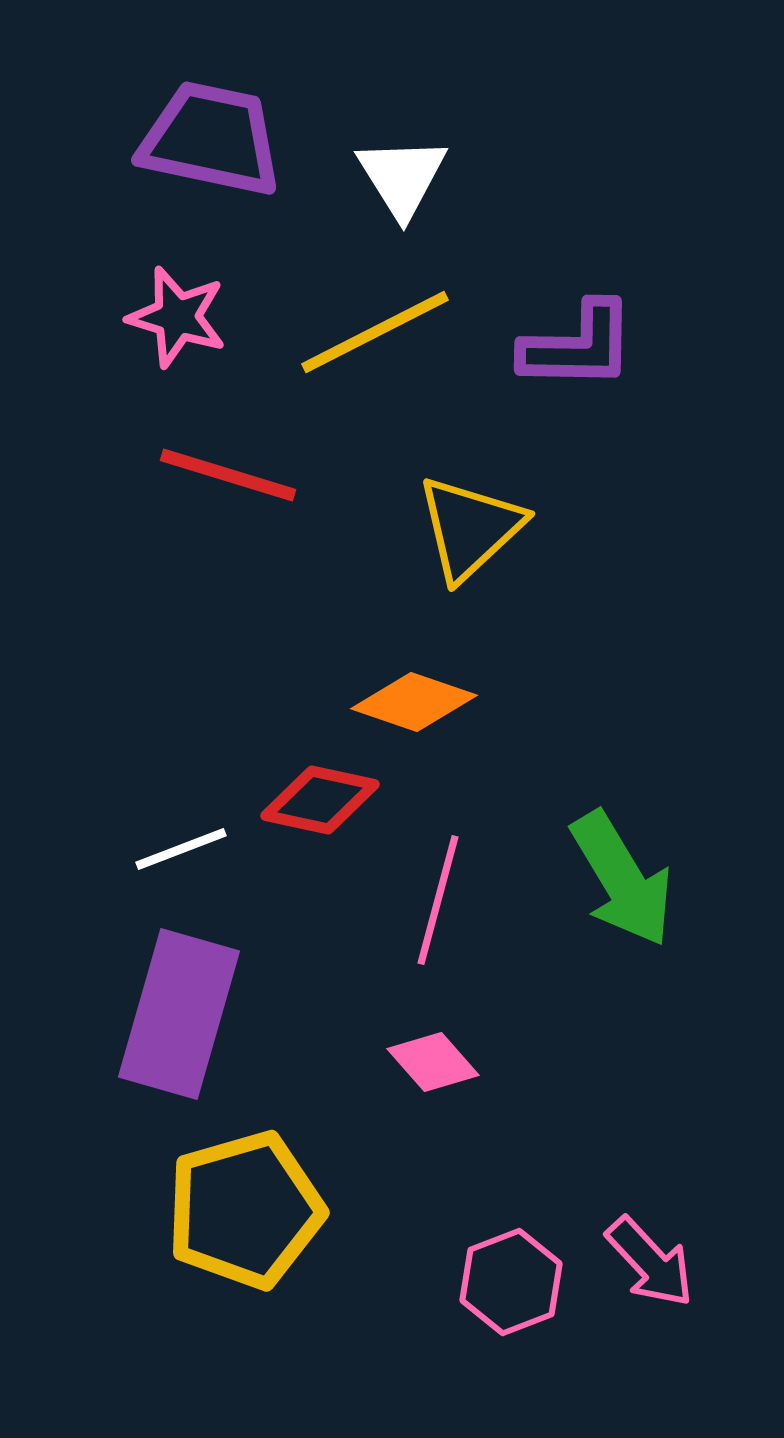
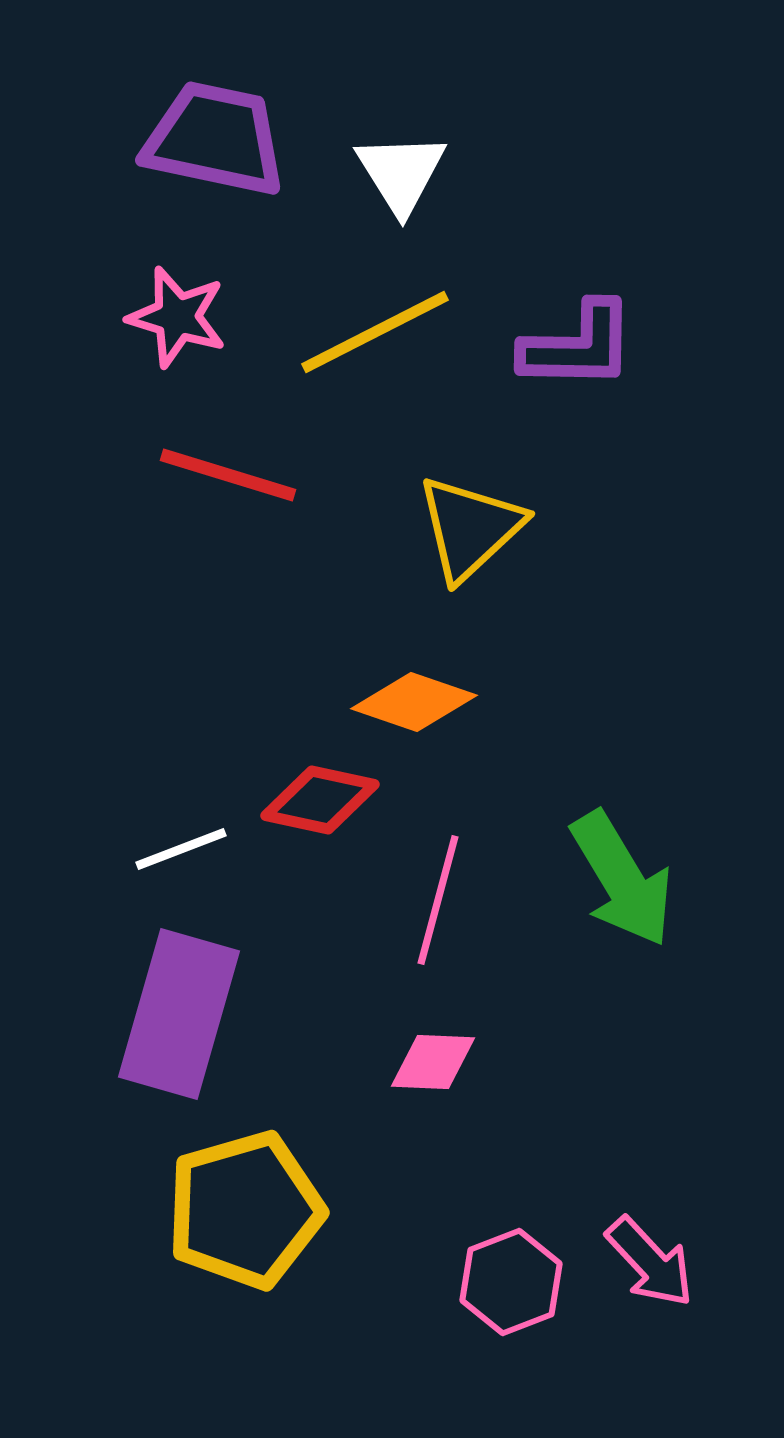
purple trapezoid: moved 4 px right
white triangle: moved 1 px left, 4 px up
pink diamond: rotated 46 degrees counterclockwise
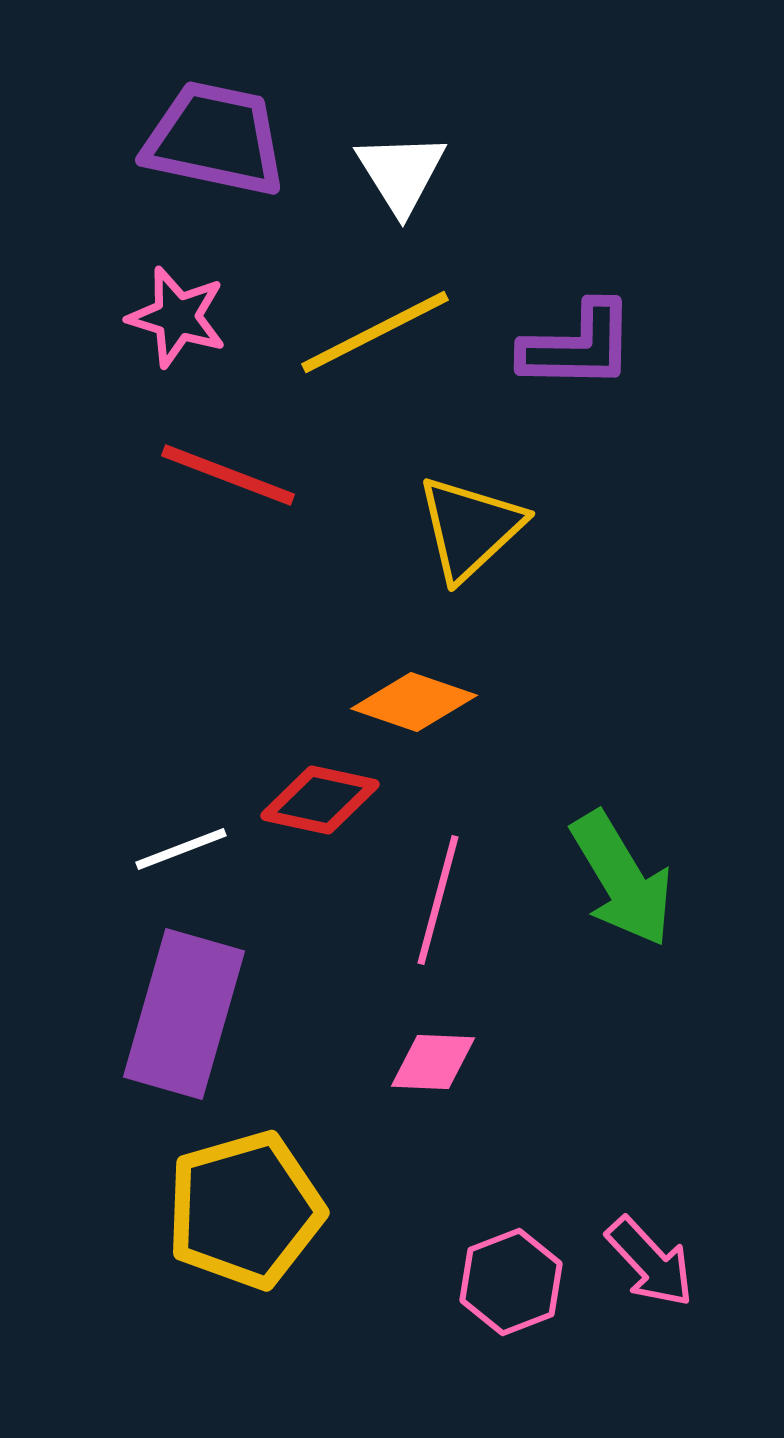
red line: rotated 4 degrees clockwise
purple rectangle: moved 5 px right
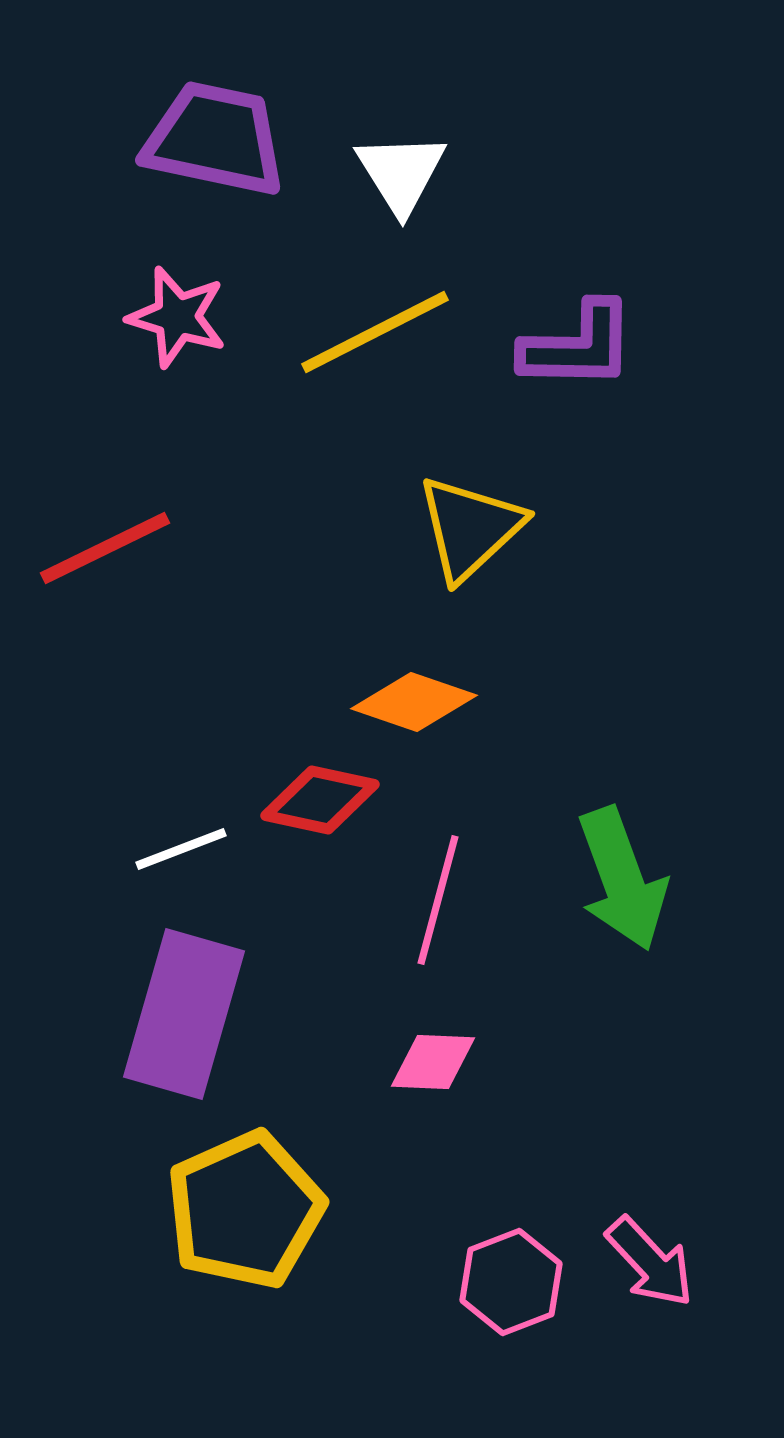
red line: moved 123 px left, 73 px down; rotated 47 degrees counterclockwise
green arrow: rotated 11 degrees clockwise
yellow pentagon: rotated 8 degrees counterclockwise
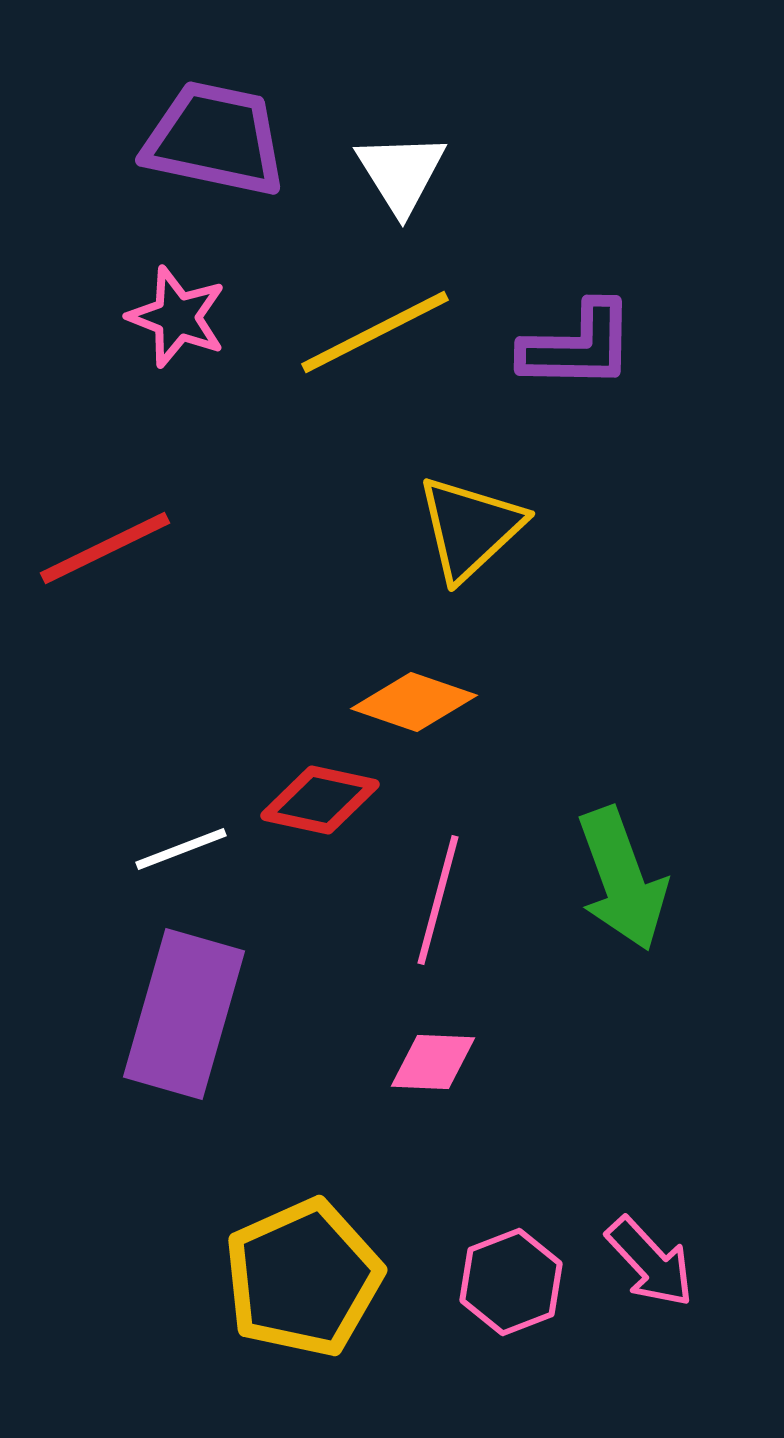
pink star: rotated 4 degrees clockwise
yellow pentagon: moved 58 px right, 68 px down
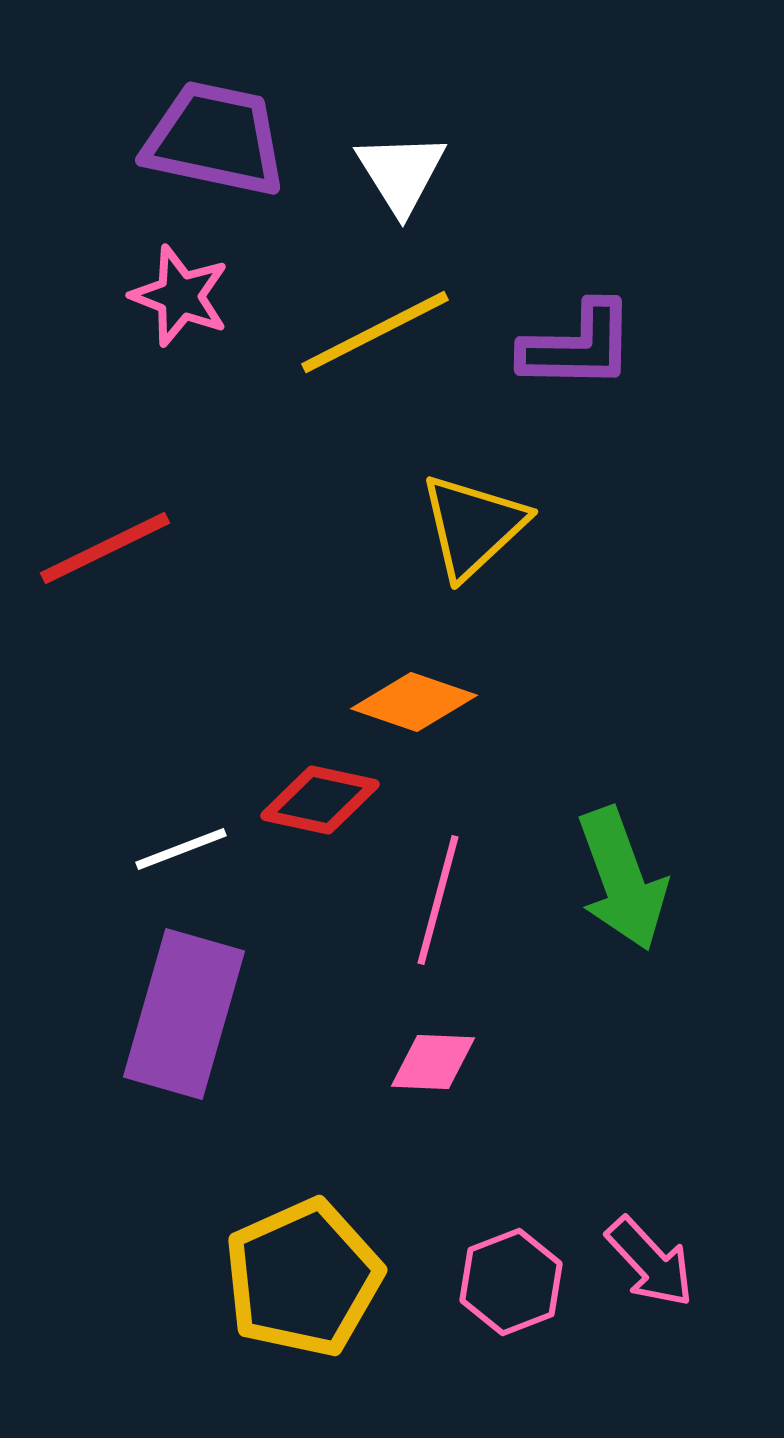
pink star: moved 3 px right, 21 px up
yellow triangle: moved 3 px right, 2 px up
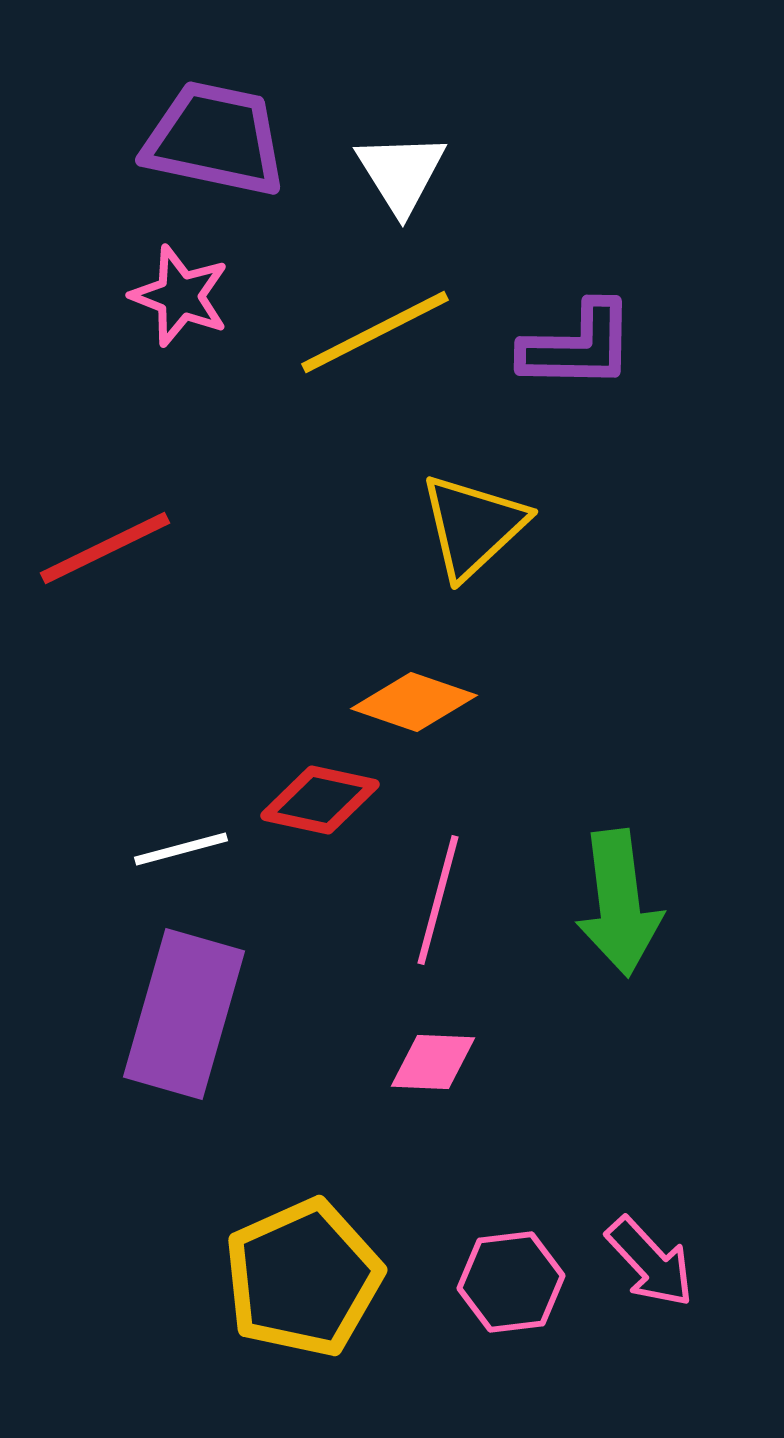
white line: rotated 6 degrees clockwise
green arrow: moved 3 px left, 24 px down; rotated 13 degrees clockwise
pink hexagon: rotated 14 degrees clockwise
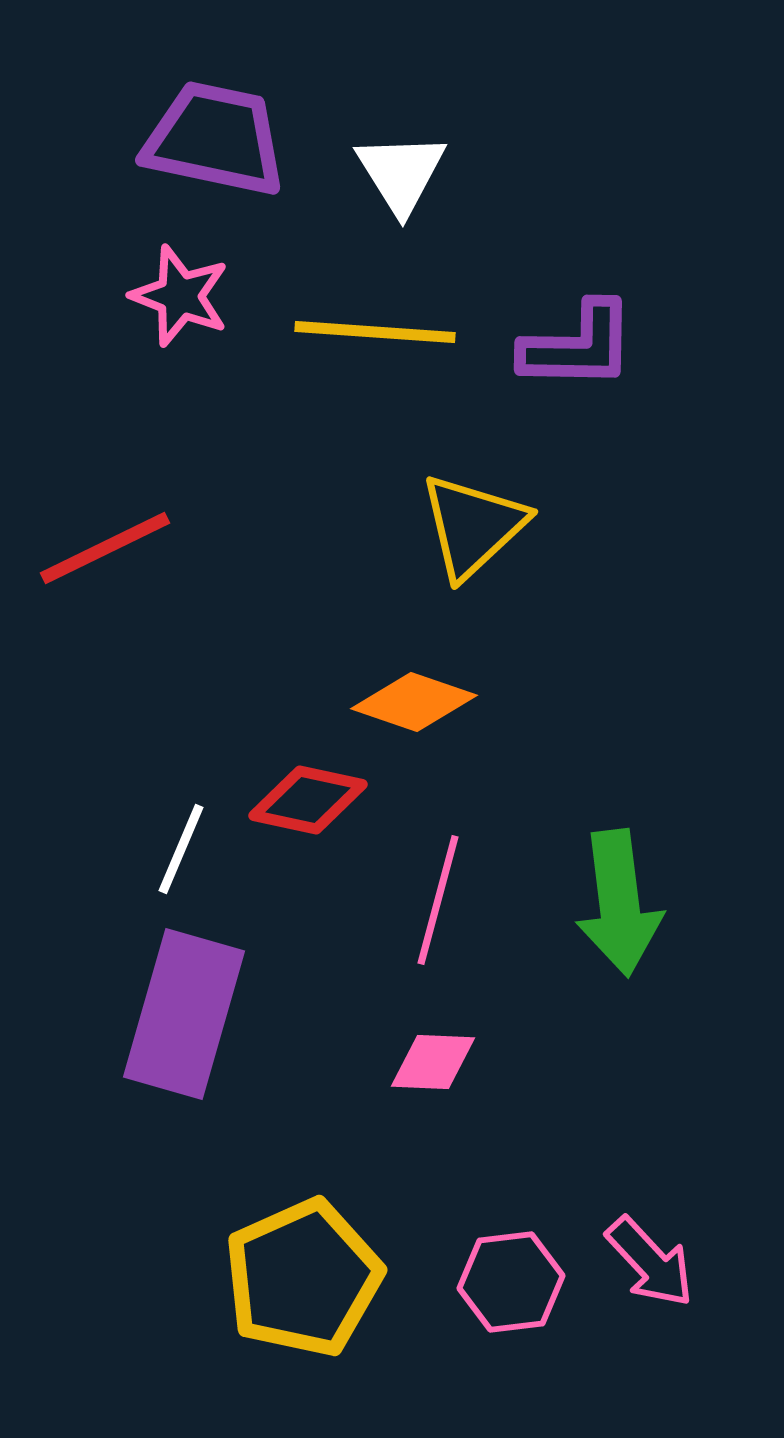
yellow line: rotated 31 degrees clockwise
red diamond: moved 12 px left
white line: rotated 52 degrees counterclockwise
